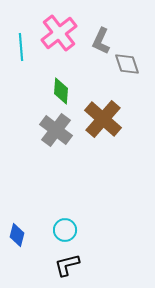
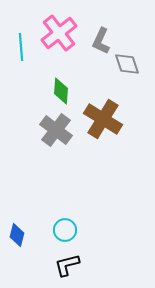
brown cross: rotated 9 degrees counterclockwise
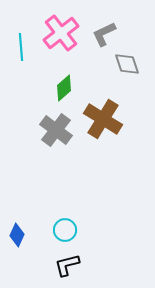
pink cross: moved 2 px right
gray L-shape: moved 3 px right, 7 px up; rotated 40 degrees clockwise
green diamond: moved 3 px right, 3 px up; rotated 44 degrees clockwise
blue diamond: rotated 10 degrees clockwise
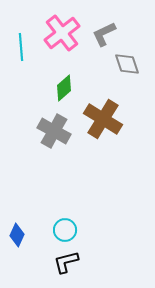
pink cross: moved 1 px right
gray cross: moved 2 px left, 1 px down; rotated 8 degrees counterclockwise
black L-shape: moved 1 px left, 3 px up
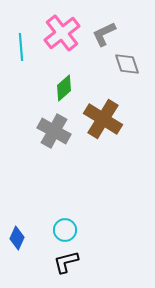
blue diamond: moved 3 px down
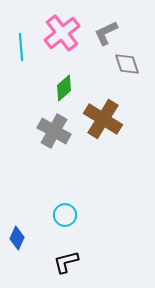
gray L-shape: moved 2 px right, 1 px up
cyan circle: moved 15 px up
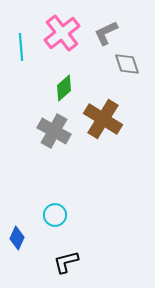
cyan circle: moved 10 px left
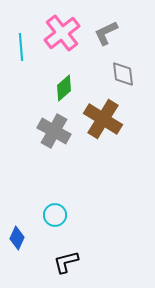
gray diamond: moved 4 px left, 10 px down; rotated 12 degrees clockwise
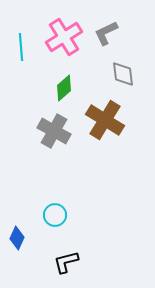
pink cross: moved 2 px right, 4 px down; rotated 6 degrees clockwise
brown cross: moved 2 px right, 1 px down
